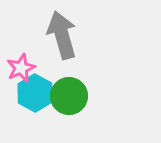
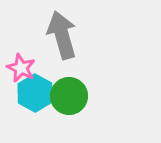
pink star: rotated 24 degrees counterclockwise
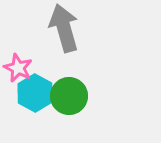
gray arrow: moved 2 px right, 7 px up
pink star: moved 3 px left
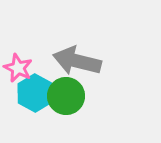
gray arrow: moved 13 px right, 33 px down; rotated 60 degrees counterclockwise
green circle: moved 3 px left
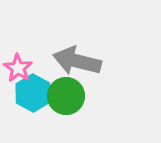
pink star: rotated 8 degrees clockwise
cyan hexagon: moved 2 px left
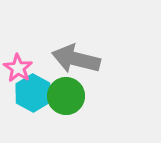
gray arrow: moved 1 px left, 2 px up
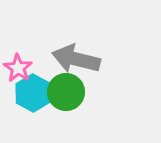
green circle: moved 4 px up
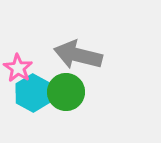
gray arrow: moved 2 px right, 4 px up
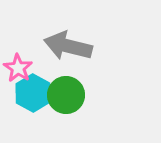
gray arrow: moved 10 px left, 9 px up
green circle: moved 3 px down
